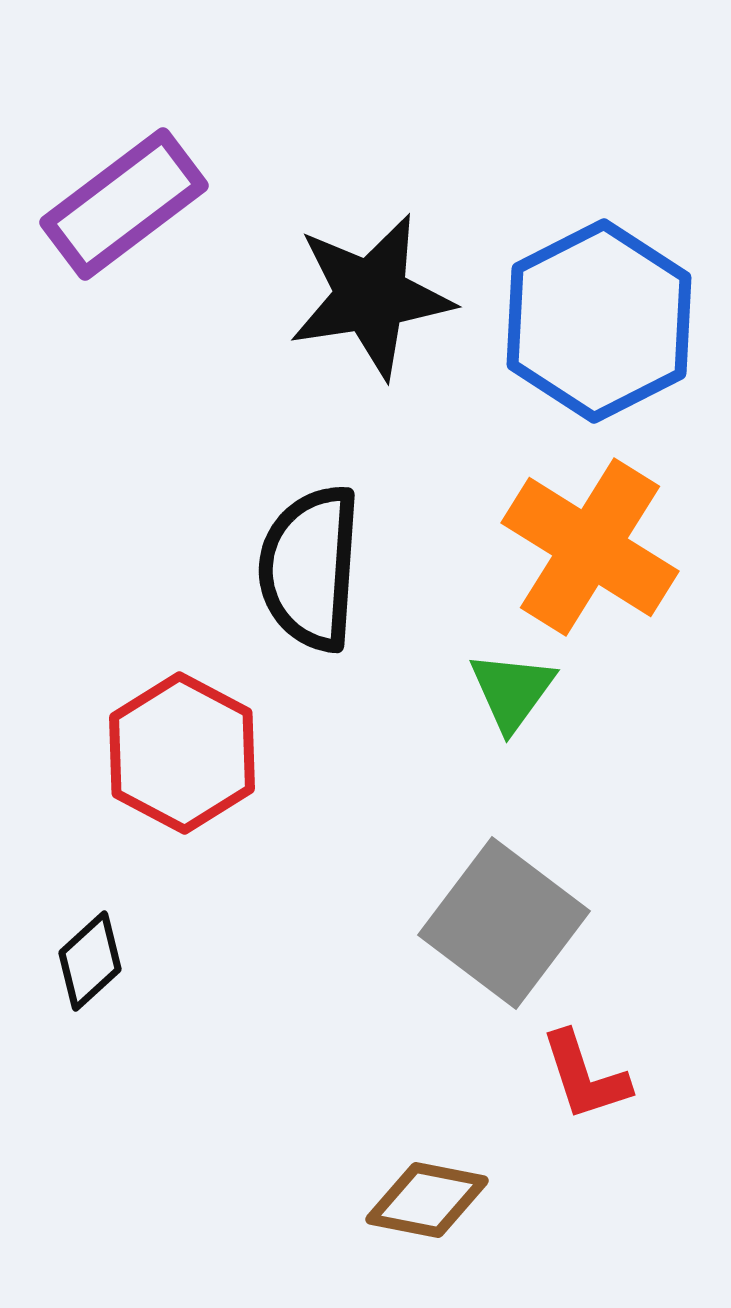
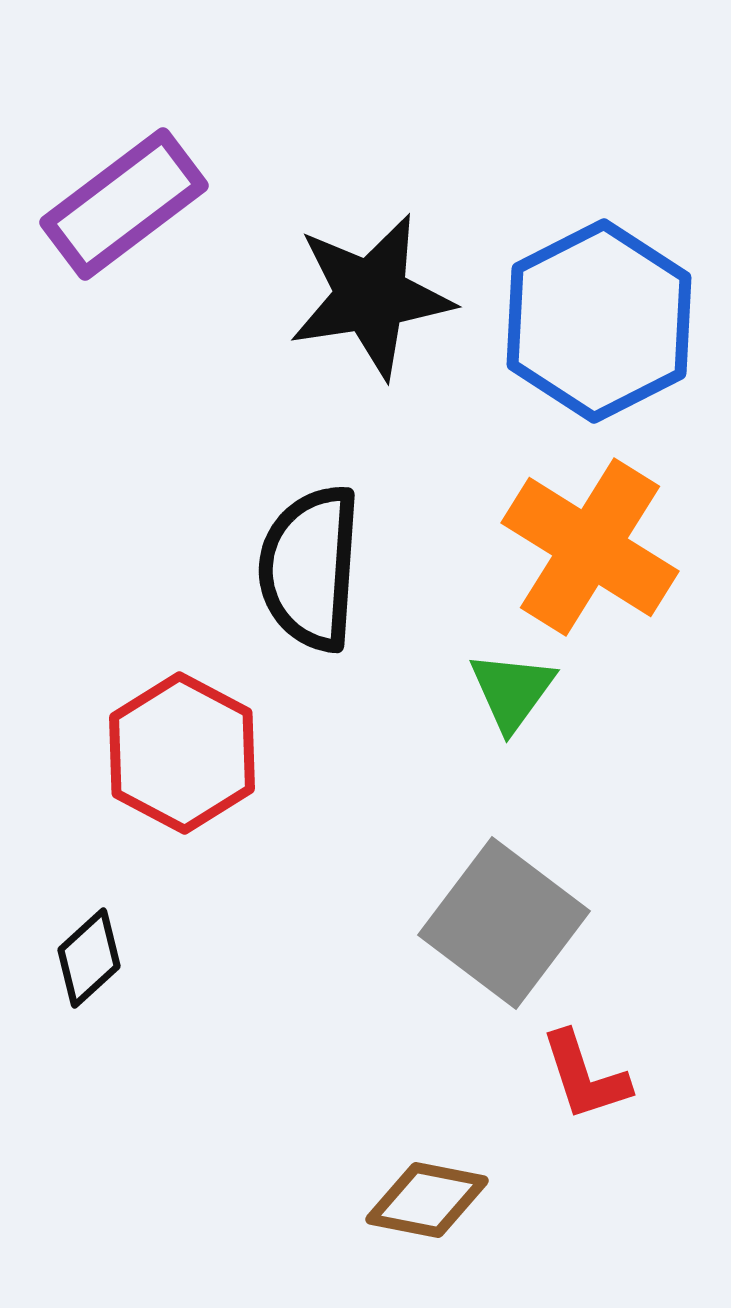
black diamond: moved 1 px left, 3 px up
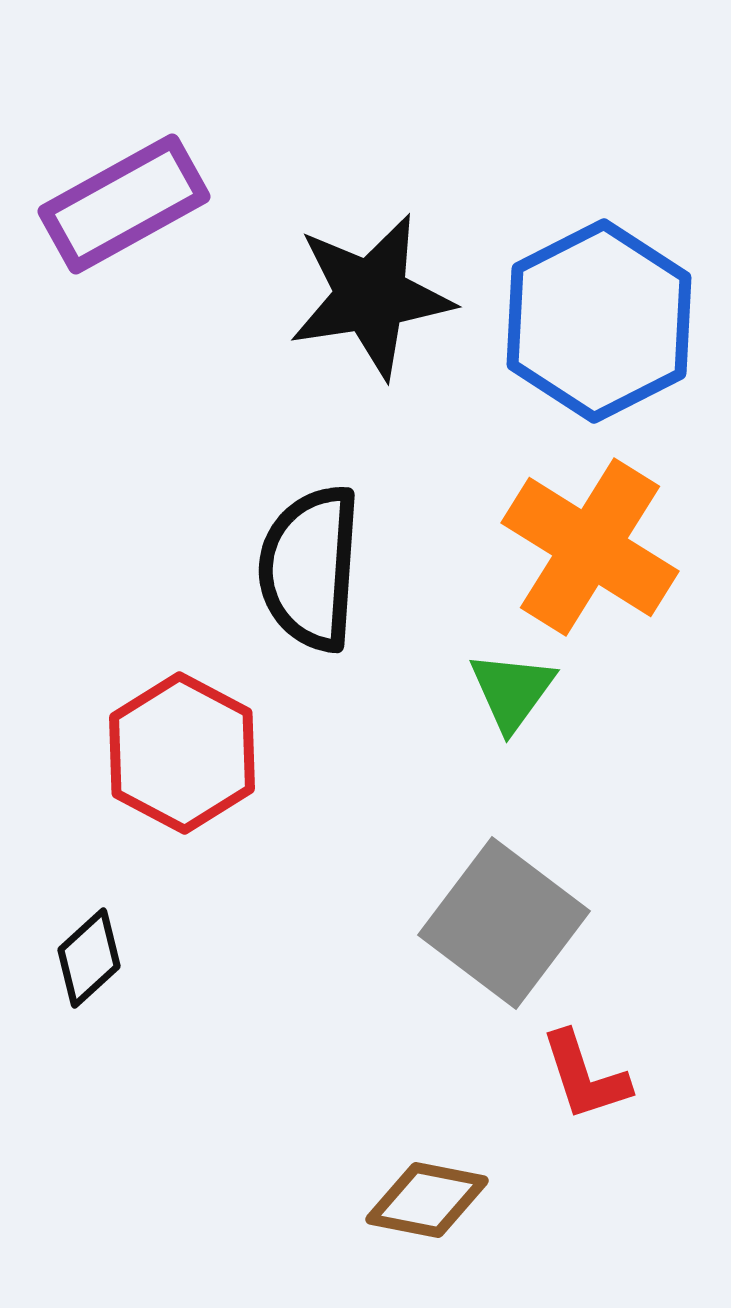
purple rectangle: rotated 8 degrees clockwise
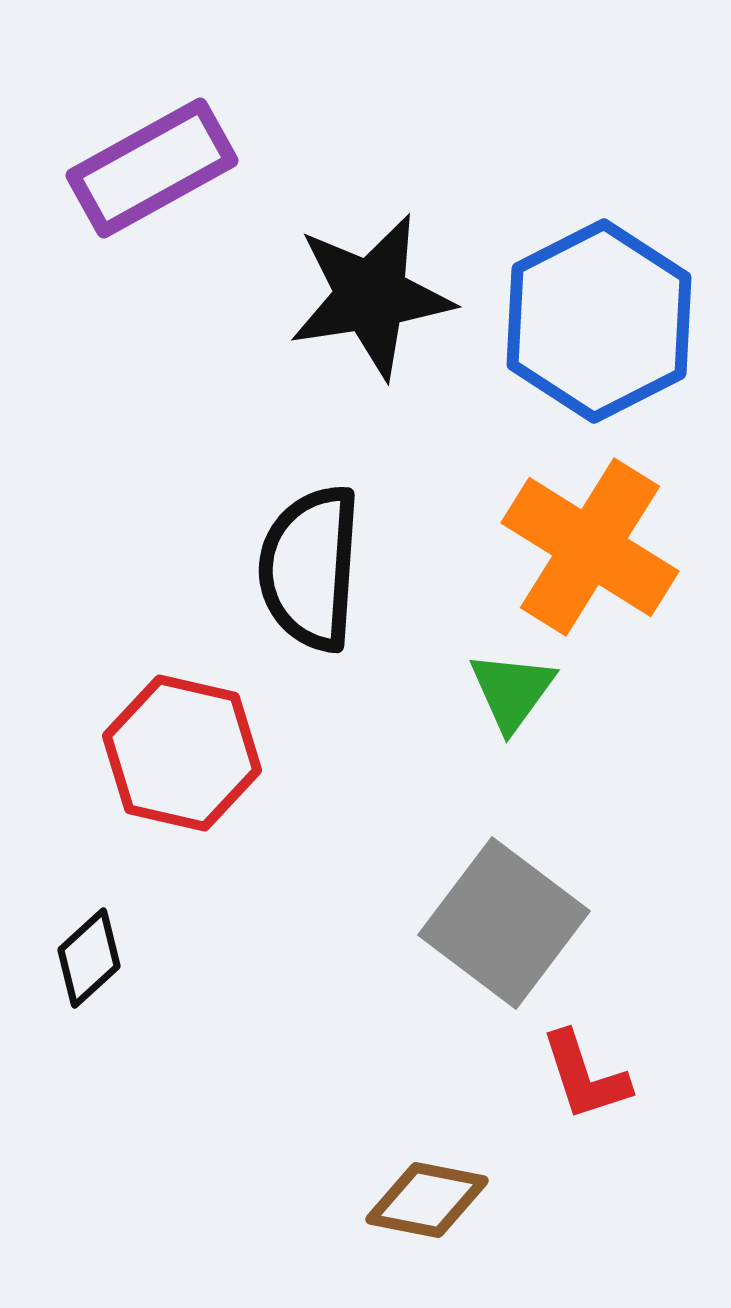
purple rectangle: moved 28 px right, 36 px up
red hexagon: rotated 15 degrees counterclockwise
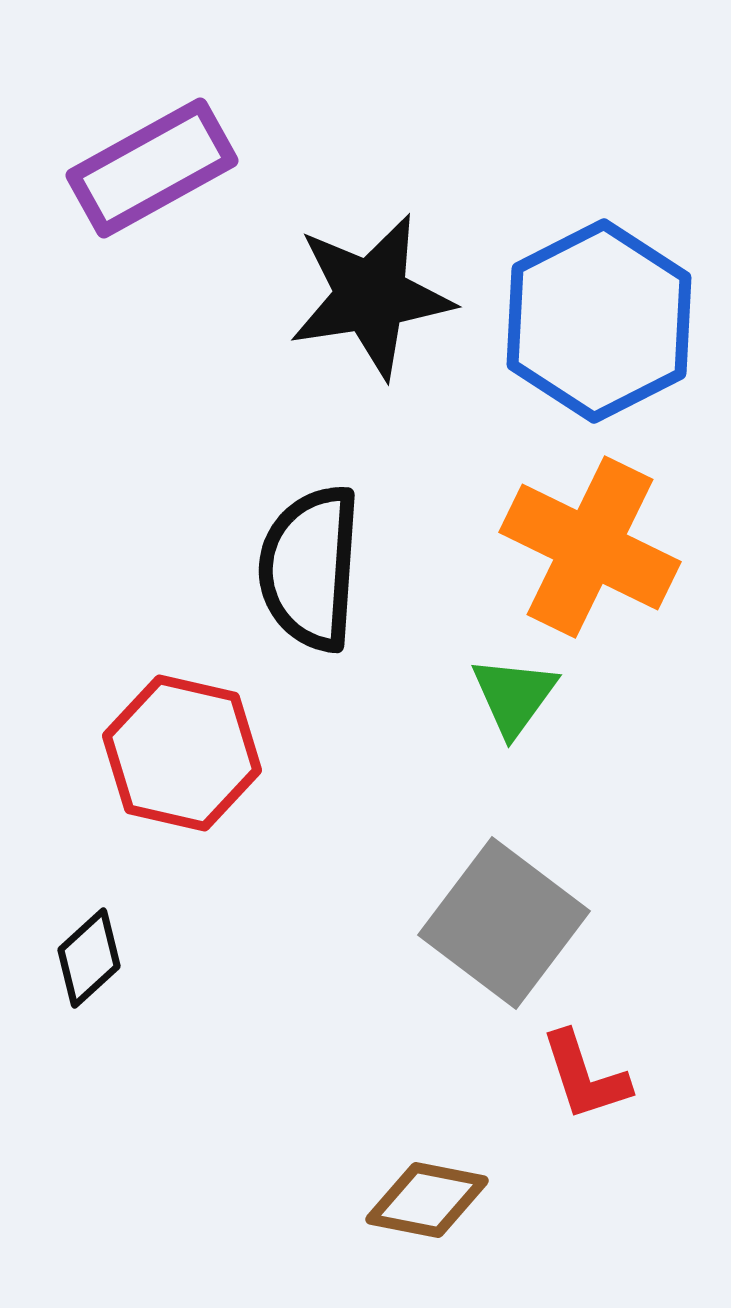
orange cross: rotated 6 degrees counterclockwise
green triangle: moved 2 px right, 5 px down
